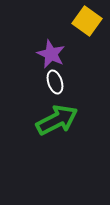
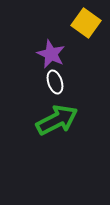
yellow square: moved 1 px left, 2 px down
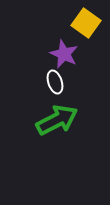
purple star: moved 13 px right
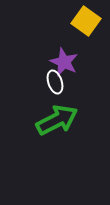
yellow square: moved 2 px up
purple star: moved 8 px down
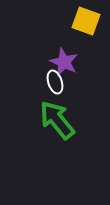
yellow square: rotated 16 degrees counterclockwise
green arrow: rotated 102 degrees counterclockwise
